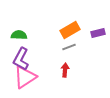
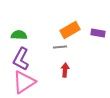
purple rectangle: rotated 24 degrees clockwise
gray line: moved 9 px left; rotated 16 degrees clockwise
pink triangle: moved 1 px left, 5 px down
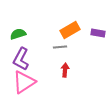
green semicircle: moved 1 px left, 1 px up; rotated 21 degrees counterclockwise
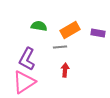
green semicircle: moved 21 px right, 8 px up; rotated 28 degrees clockwise
purple L-shape: moved 6 px right
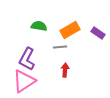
purple rectangle: rotated 24 degrees clockwise
pink triangle: moved 1 px up
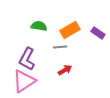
red arrow: rotated 56 degrees clockwise
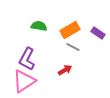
gray line: moved 13 px right; rotated 32 degrees clockwise
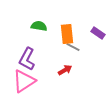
orange rectangle: moved 3 px left, 4 px down; rotated 66 degrees counterclockwise
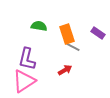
orange rectangle: rotated 12 degrees counterclockwise
purple L-shape: rotated 15 degrees counterclockwise
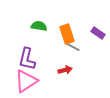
red arrow: rotated 16 degrees clockwise
pink triangle: moved 2 px right
